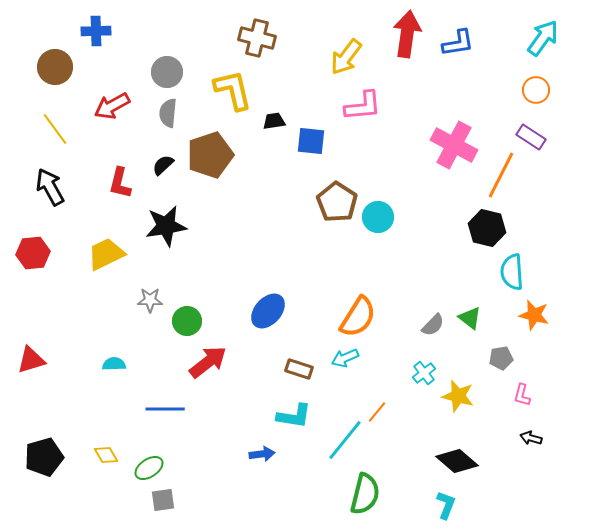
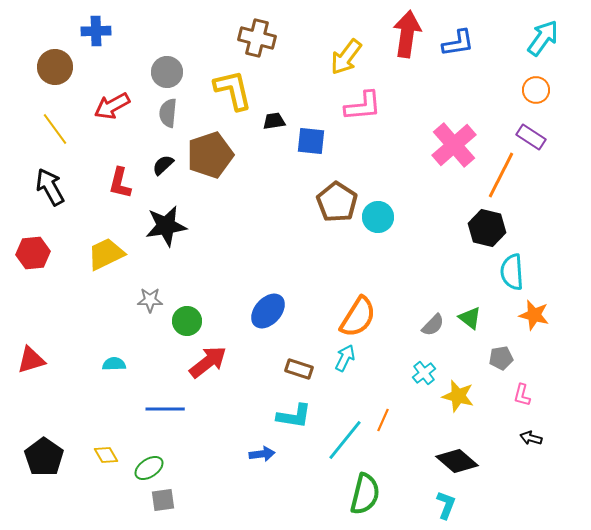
pink cross at (454, 145): rotated 21 degrees clockwise
cyan arrow at (345, 358): rotated 140 degrees clockwise
orange line at (377, 412): moved 6 px right, 8 px down; rotated 15 degrees counterclockwise
black pentagon at (44, 457): rotated 21 degrees counterclockwise
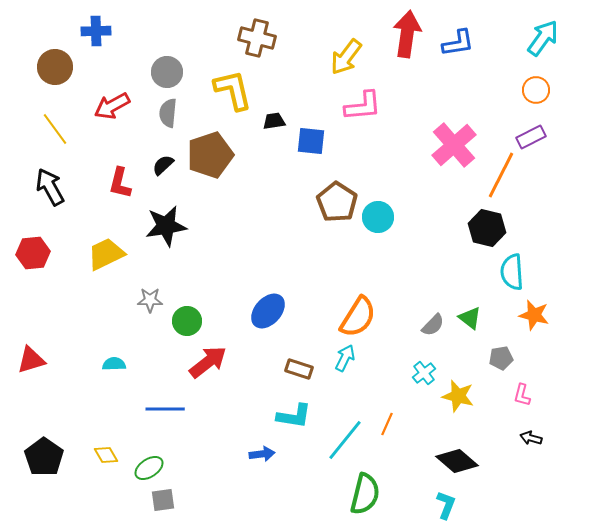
purple rectangle at (531, 137): rotated 60 degrees counterclockwise
orange line at (383, 420): moved 4 px right, 4 px down
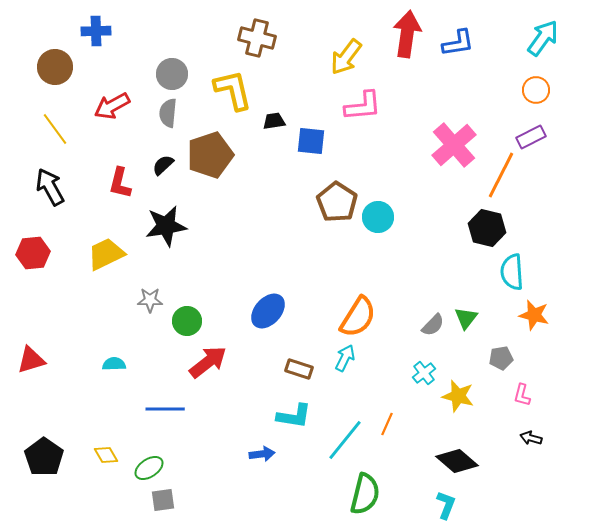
gray circle at (167, 72): moved 5 px right, 2 px down
green triangle at (470, 318): moved 4 px left; rotated 30 degrees clockwise
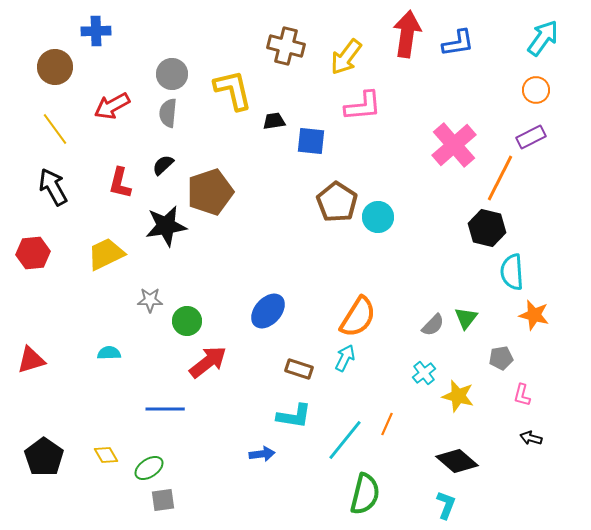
brown cross at (257, 38): moved 29 px right, 8 px down
brown pentagon at (210, 155): moved 37 px down
orange line at (501, 175): moved 1 px left, 3 px down
black arrow at (50, 187): moved 3 px right
cyan semicircle at (114, 364): moved 5 px left, 11 px up
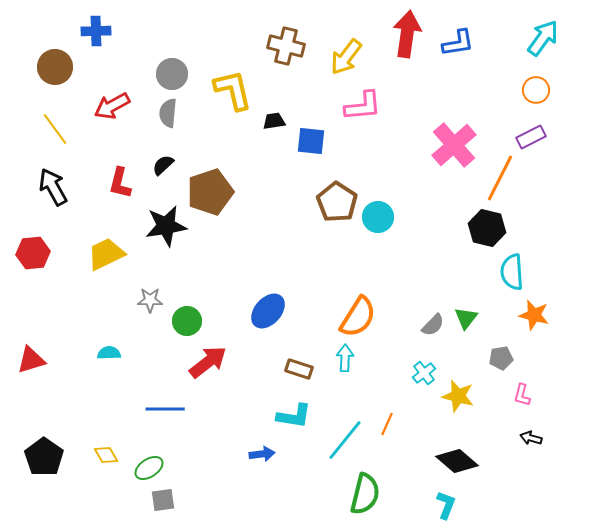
cyan arrow at (345, 358): rotated 24 degrees counterclockwise
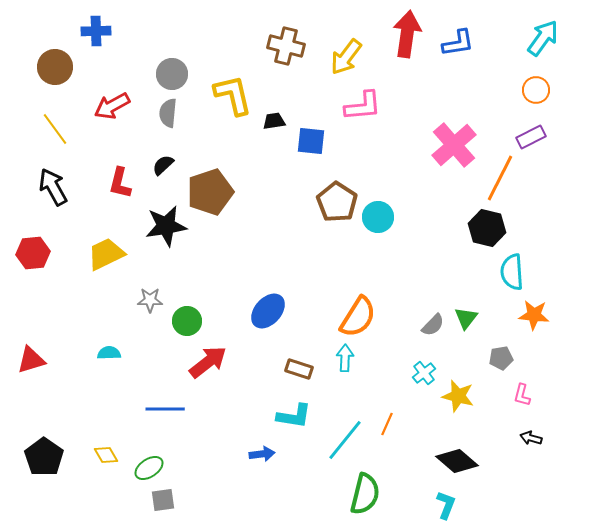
yellow L-shape at (233, 90): moved 5 px down
orange star at (534, 315): rotated 8 degrees counterclockwise
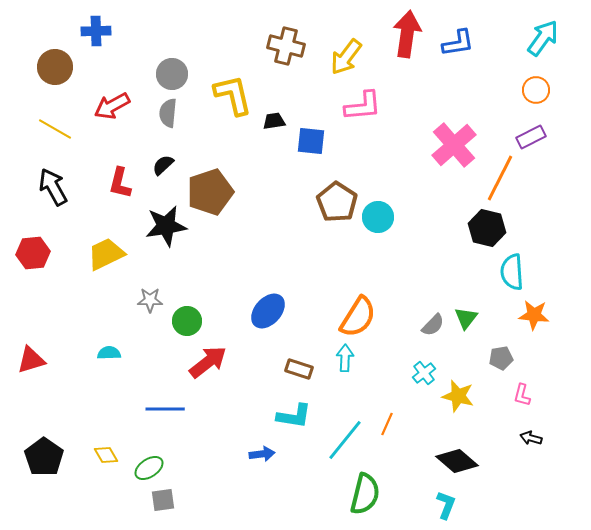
yellow line at (55, 129): rotated 24 degrees counterclockwise
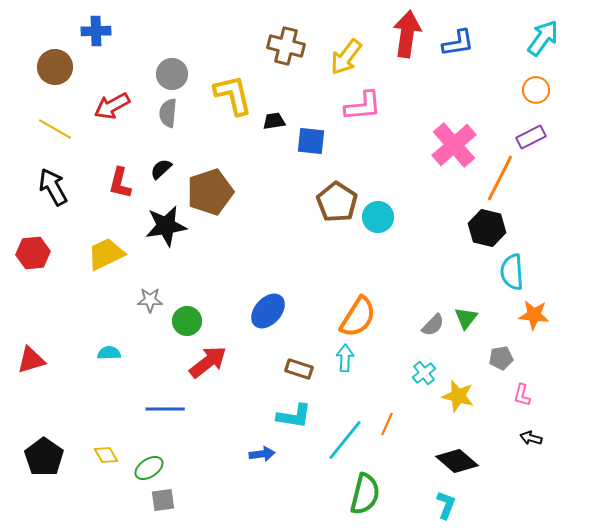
black semicircle at (163, 165): moved 2 px left, 4 px down
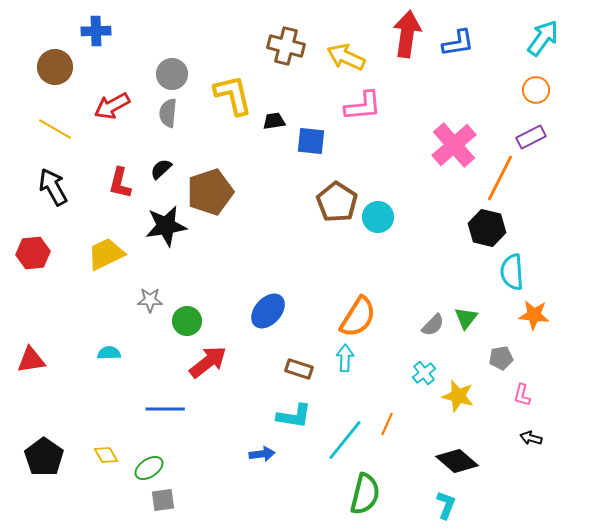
yellow arrow at (346, 57): rotated 78 degrees clockwise
red triangle at (31, 360): rotated 8 degrees clockwise
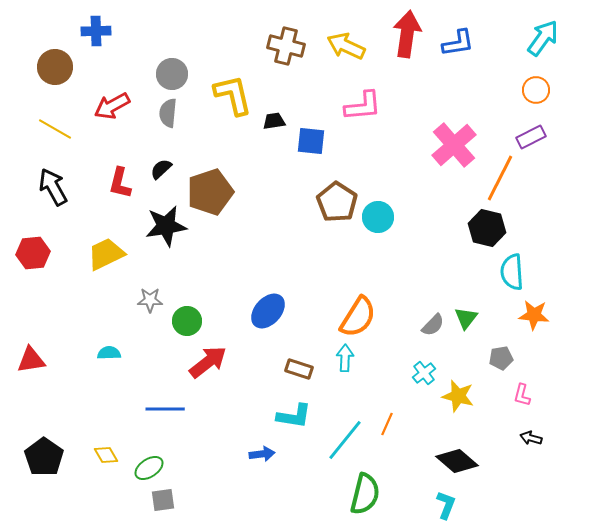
yellow arrow at (346, 57): moved 11 px up
